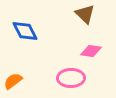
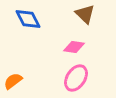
blue diamond: moved 3 px right, 12 px up
pink diamond: moved 17 px left, 4 px up
pink ellipse: moved 5 px right; rotated 56 degrees counterclockwise
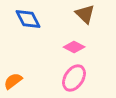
pink diamond: rotated 20 degrees clockwise
pink ellipse: moved 2 px left
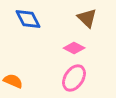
brown triangle: moved 2 px right, 4 px down
pink diamond: moved 1 px down
orange semicircle: rotated 60 degrees clockwise
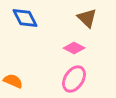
blue diamond: moved 3 px left, 1 px up
pink ellipse: moved 1 px down
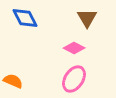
brown triangle: rotated 15 degrees clockwise
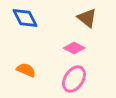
brown triangle: rotated 20 degrees counterclockwise
orange semicircle: moved 13 px right, 11 px up
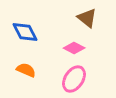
blue diamond: moved 14 px down
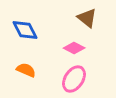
blue diamond: moved 2 px up
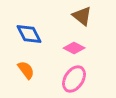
brown triangle: moved 5 px left, 2 px up
blue diamond: moved 4 px right, 4 px down
orange semicircle: rotated 30 degrees clockwise
